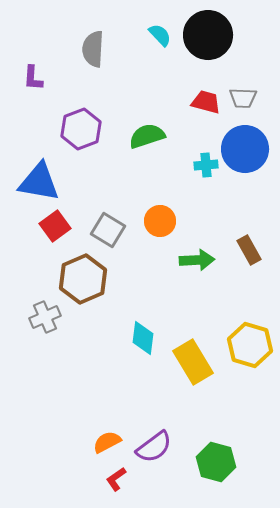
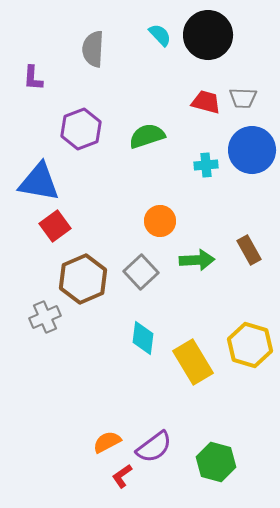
blue circle: moved 7 px right, 1 px down
gray square: moved 33 px right, 42 px down; rotated 16 degrees clockwise
red L-shape: moved 6 px right, 3 px up
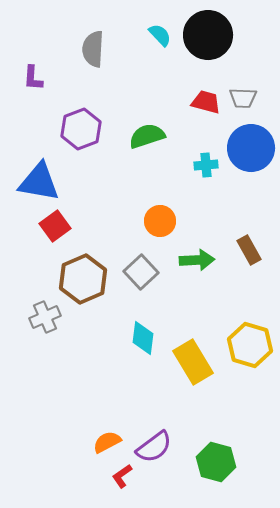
blue circle: moved 1 px left, 2 px up
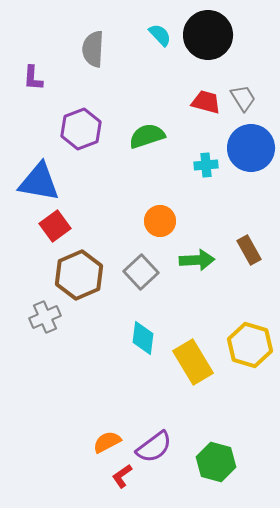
gray trapezoid: rotated 124 degrees counterclockwise
brown hexagon: moved 4 px left, 4 px up
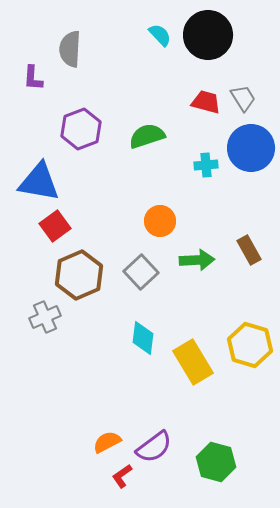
gray semicircle: moved 23 px left
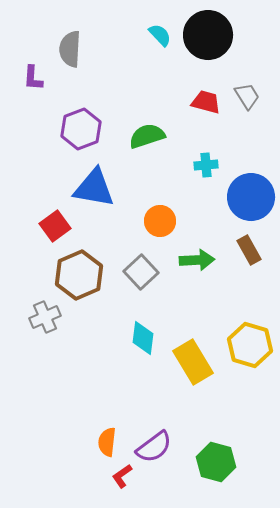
gray trapezoid: moved 4 px right, 2 px up
blue circle: moved 49 px down
blue triangle: moved 55 px right, 6 px down
orange semicircle: rotated 56 degrees counterclockwise
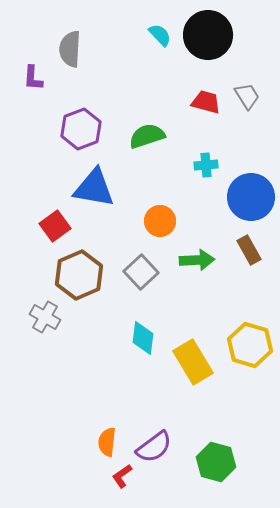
gray cross: rotated 36 degrees counterclockwise
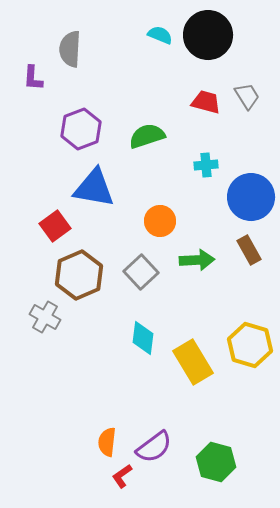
cyan semicircle: rotated 25 degrees counterclockwise
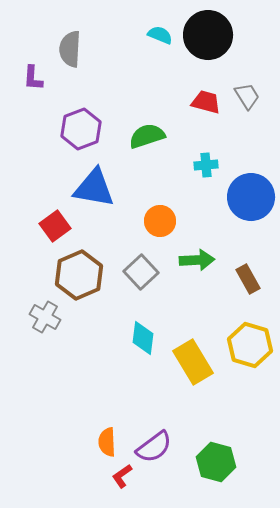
brown rectangle: moved 1 px left, 29 px down
orange semicircle: rotated 8 degrees counterclockwise
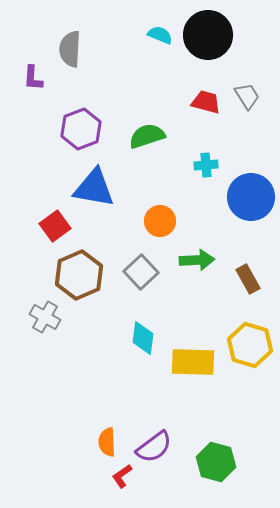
yellow rectangle: rotated 57 degrees counterclockwise
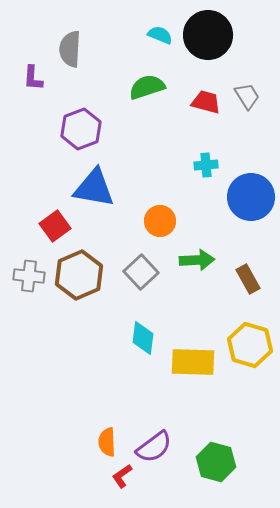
green semicircle: moved 49 px up
gray cross: moved 16 px left, 41 px up; rotated 24 degrees counterclockwise
